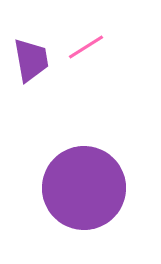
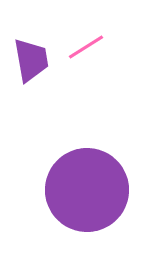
purple circle: moved 3 px right, 2 px down
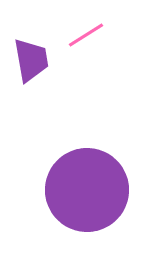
pink line: moved 12 px up
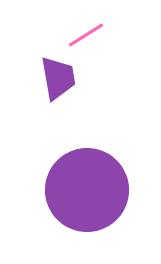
purple trapezoid: moved 27 px right, 18 px down
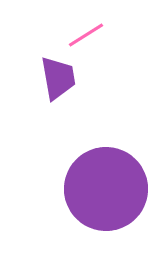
purple circle: moved 19 px right, 1 px up
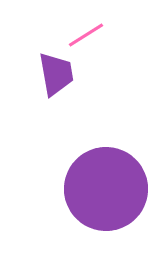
purple trapezoid: moved 2 px left, 4 px up
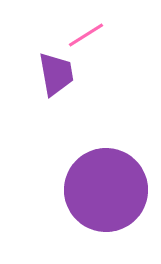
purple circle: moved 1 px down
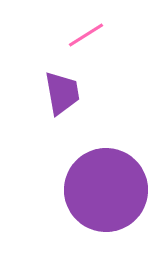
purple trapezoid: moved 6 px right, 19 px down
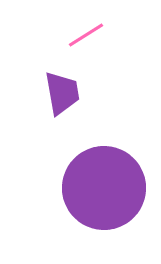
purple circle: moved 2 px left, 2 px up
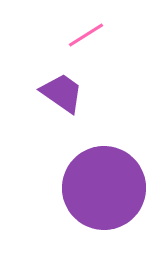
purple trapezoid: rotated 45 degrees counterclockwise
